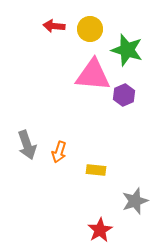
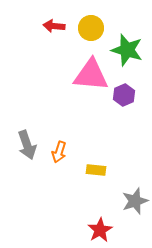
yellow circle: moved 1 px right, 1 px up
pink triangle: moved 2 px left
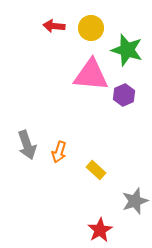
yellow rectangle: rotated 36 degrees clockwise
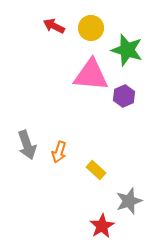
red arrow: rotated 20 degrees clockwise
purple hexagon: moved 1 px down
gray star: moved 6 px left
red star: moved 2 px right, 4 px up
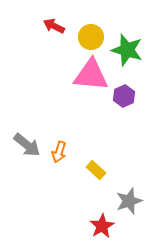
yellow circle: moved 9 px down
gray arrow: rotated 32 degrees counterclockwise
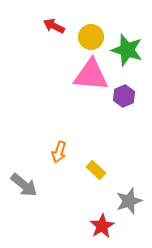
gray arrow: moved 3 px left, 40 px down
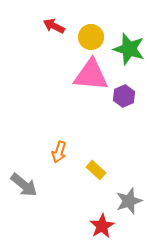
green star: moved 2 px right, 1 px up
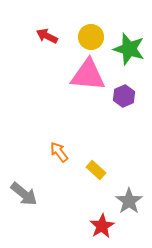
red arrow: moved 7 px left, 10 px down
pink triangle: moved 3 px left
orange arrow: rotated 125 degrees clockwise
gray arrow: moved 9 px down
gray star: rotated 16 degrees counterclockwise
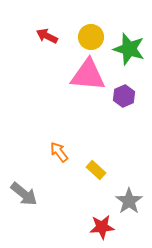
red star: moved 1 px down; rotated 25 degrees clockwise
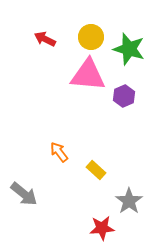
red arrow: moved 2 px left, 3 px down
red star: moved 1 px down
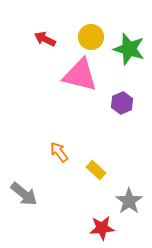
pink triangle: moved 8 px left; rotated 9 degrees clockwise
purple hexagon: moved 2 px left, 7 px down
